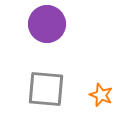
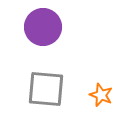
purple circle: moved 4 px left, 3 px down
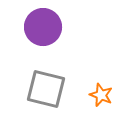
gray square: rotated 9 degrees clockwise
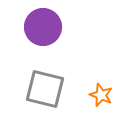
gray square: moved 1 px left
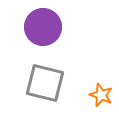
gray square: moved 6 px up
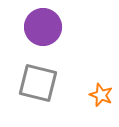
gray square: moved 7 px left
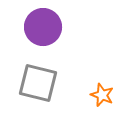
orange star: moved 1 px right
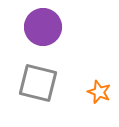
orange star: moved 3 px left, 3 px up
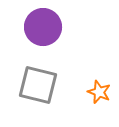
gray square: moved 2 px down
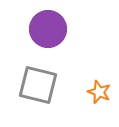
purple circle: moved 5 px right, 2 px down
